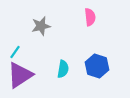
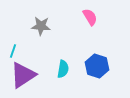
pink semicircle: rotated 24 degrees counterclockwise
gray star: rotated 18 degrees clockwise
cyan line: moved 2 px left, 1 px up; rotated 16 degrees counterclockwise
purple triangle: moved 3 px right
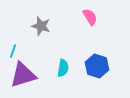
gray star: rotated 12 degrees clockwise
cyan semicircle: moved 1 px up
purple triangle: rotated 16 degrees clockwise
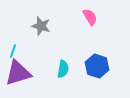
cyan semicircle: moved 1 px down
purple triangle: moved 5 px left, 2 px up
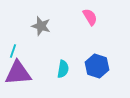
purple triangle: rotated 12 degrees clockwise
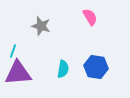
blue hexagon: moved 1 px left, 1 px down; rotated 10 degrees counterclockwise
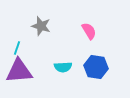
pink semicircle: moved 1 px left, 14 px down
cyan line: moved 4 px right, 3 px up
cyan semicircle: moved 2 px up; rotated 78 degrees clockwise
purple triangle: moved 1 px right, 2 px up
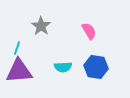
gray star: rotated 18 degrees clockwise
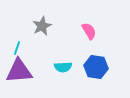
gray star: moved 1 px right; rotated 12 degrees clockwise
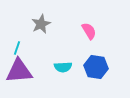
gray star: moved 1 px left, 2 px up
